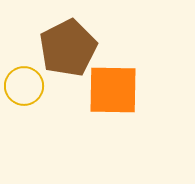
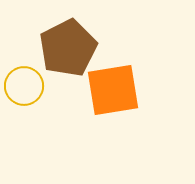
orange square: rotated 10 degrees counterclockwise
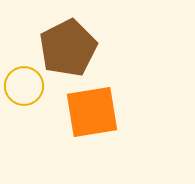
orange square: moved 21 px left, 22 px down
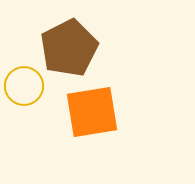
brown pentagon: moved 1 px right
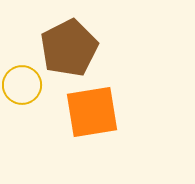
yellow circle: moved 2 px left, 1 px up
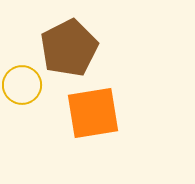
orange square: moved 1 px right, 1 px down
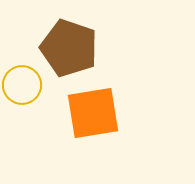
brown pentagon: rotated 26 degrees counterclockwise
